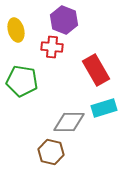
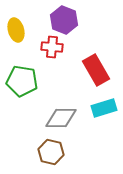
gray diamond: moved 8 px left, 4 px up
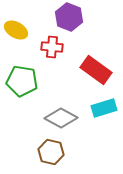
purple hexagon: moved 5 px right, 3 px up
yellow ellipse: rotated 45 degrees counterclockwise
red rectangle: rotated 24 degrees counterclockwise
gray diamond: rotated 28 degrees clockwise
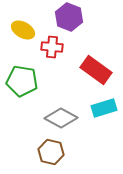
yellow ellipse: moved 7 px right
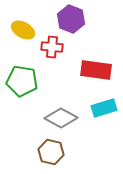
purple hexagon: moved 2 px right, 2 px down
red rectangle: rotated 28 degrees counterclockwise
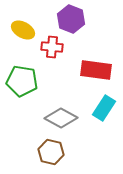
cyan rectangle: rotated 40 degrees counterclockwise
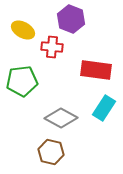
green pentagon: rotated 16 degrees counterclockwise
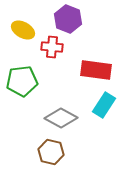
purple hexagon: moved 3 px left
cyan rectangle: moved 3 px up
